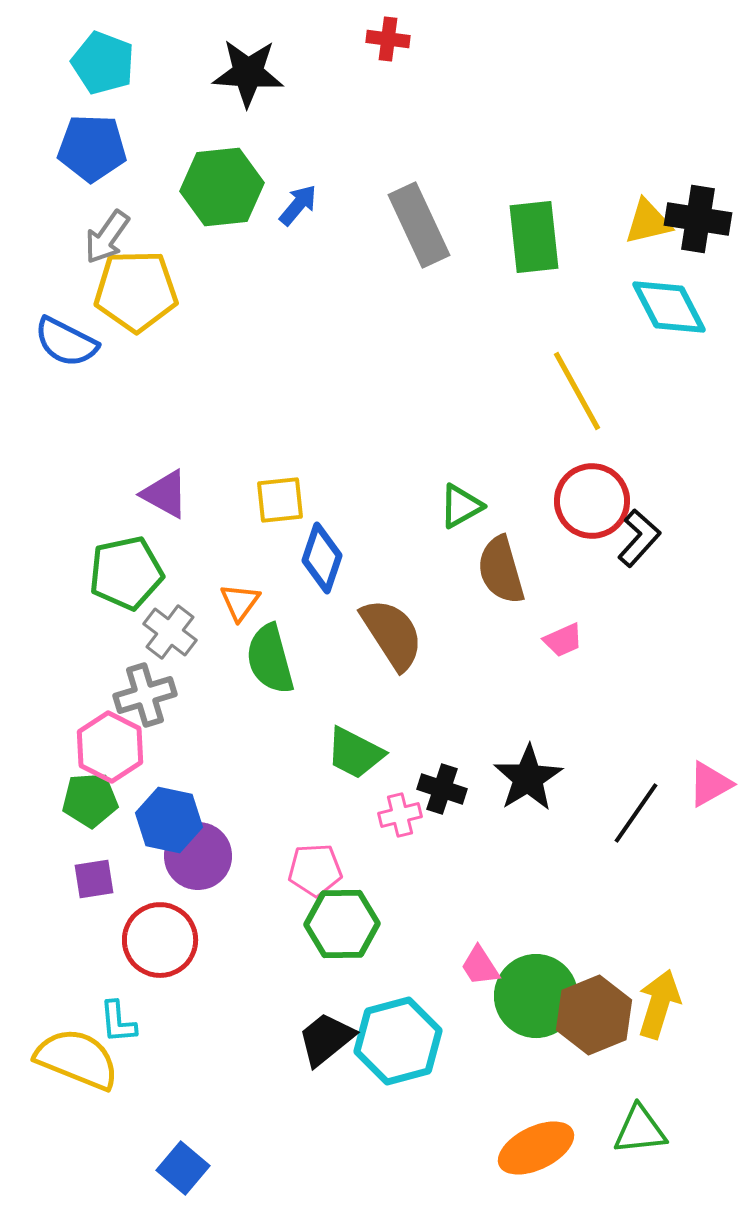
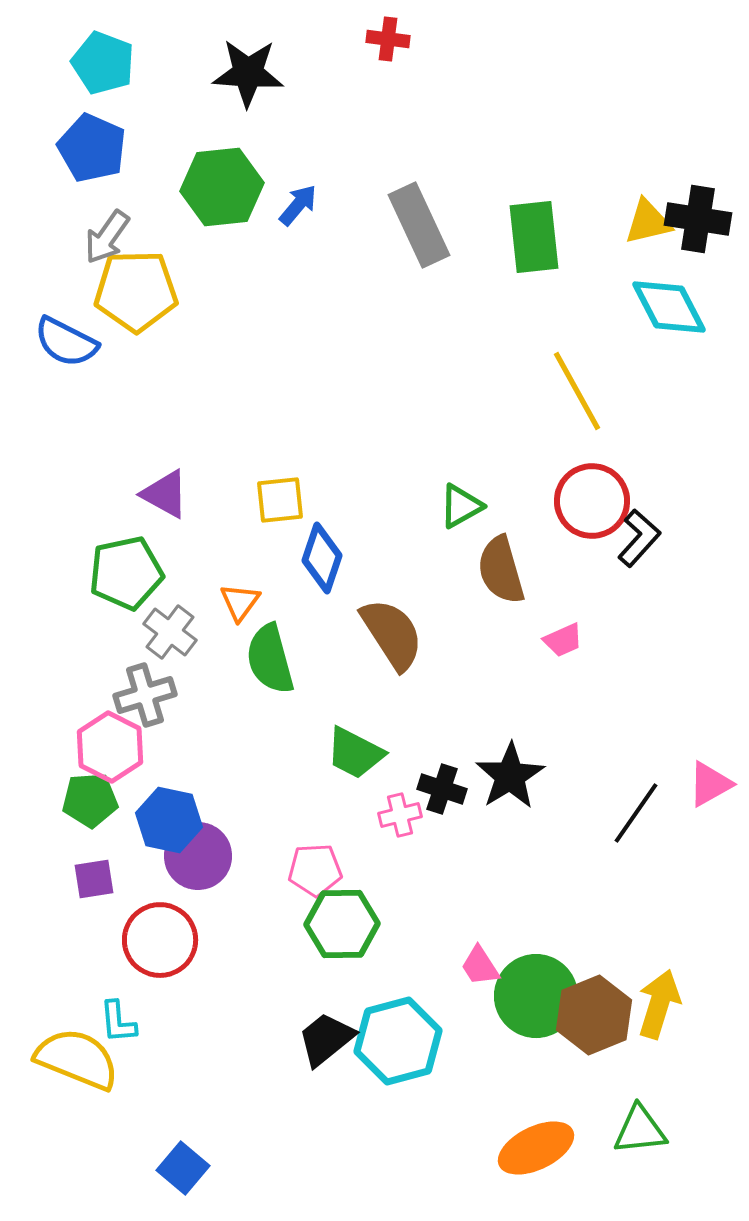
blue pentagon at (92, 148): rotated 22 degrees clockwise
black star at (528, 778): moved 18 px left, 2 px up
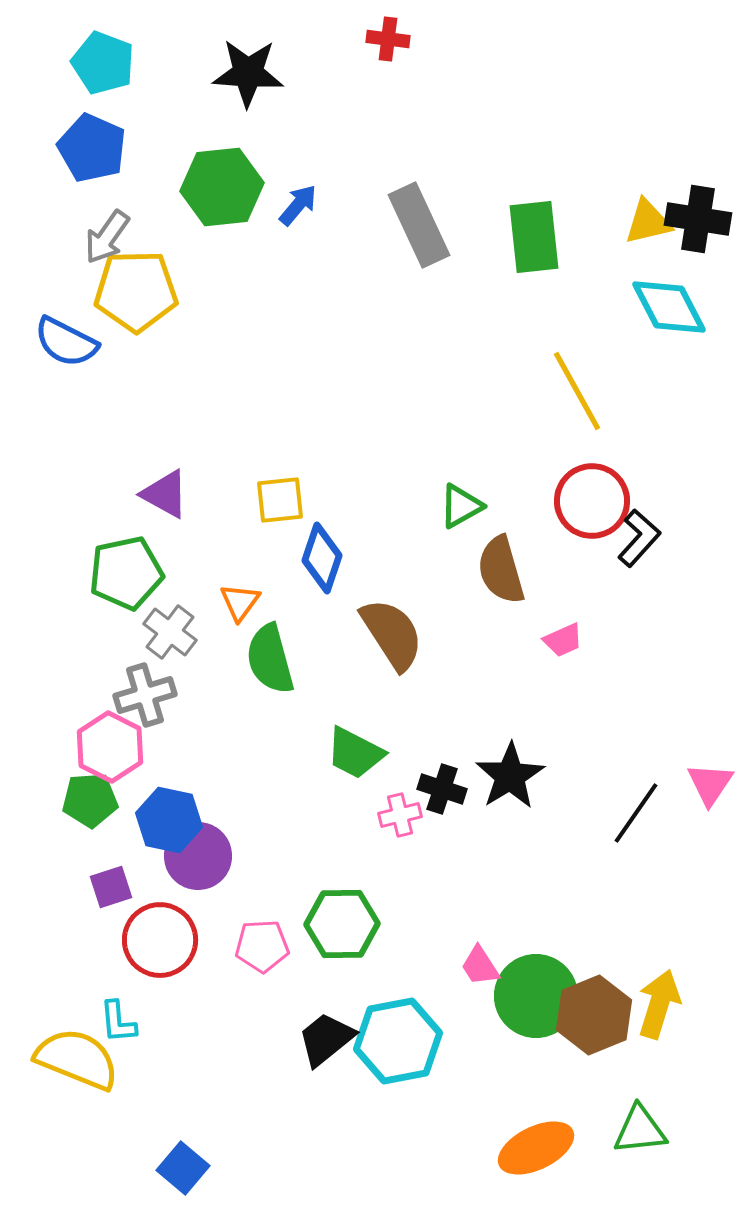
pink triangle at (710, 784): rotated 27 degrees counterclockwise
pink pentagon at (315, 870): moved 53 px left, 76 px down
purple square at (94, 879): moved 17 px right, 8 px down; rotated 9 degrees counterclockwise
cyan hexagon at (398, 1041): rotated 4 degrees clockwise
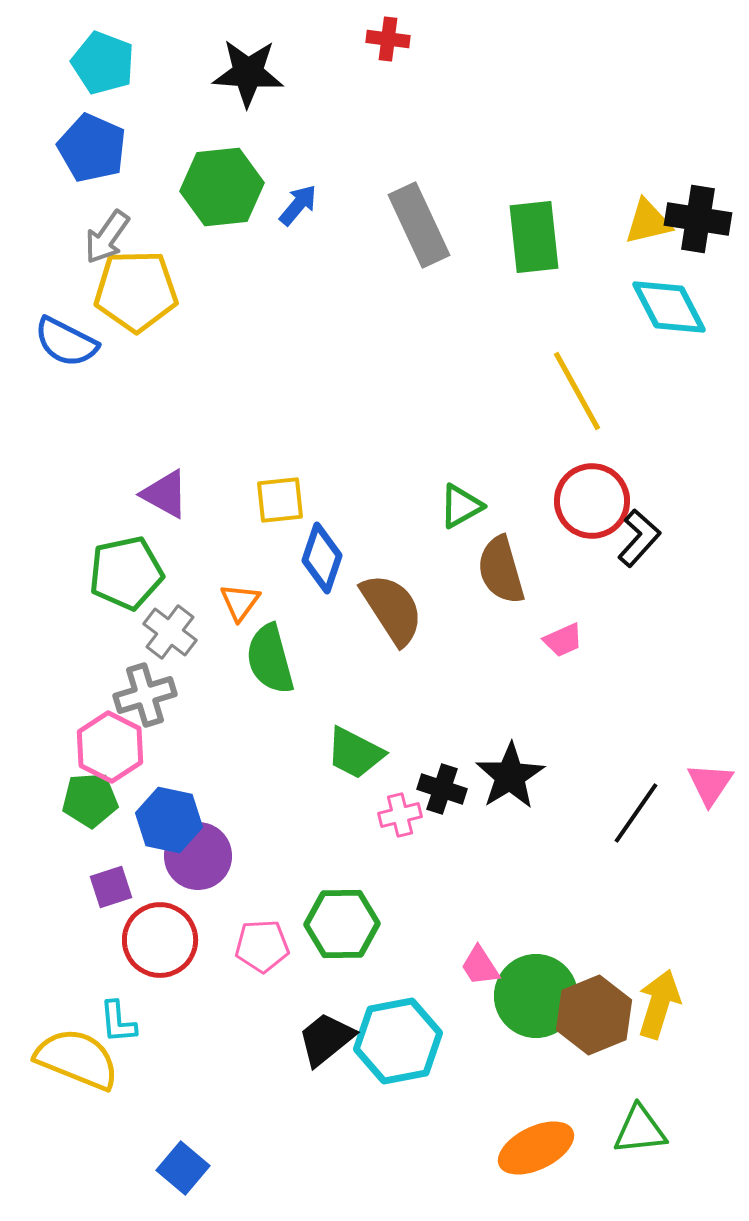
brown semicircle at (392, 634): moved 25 px up
